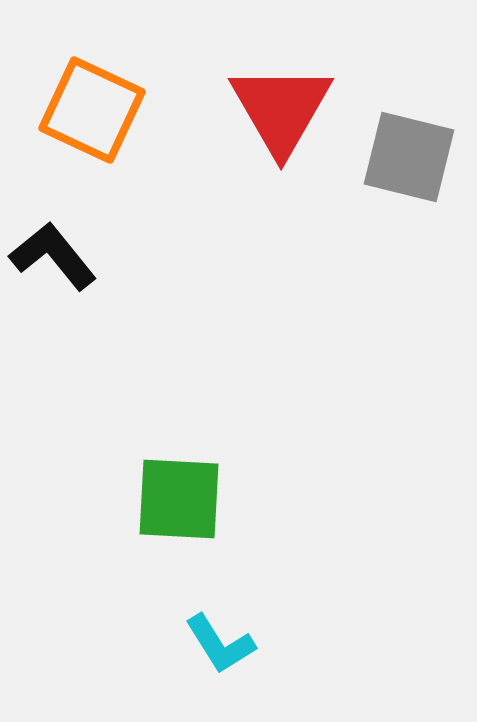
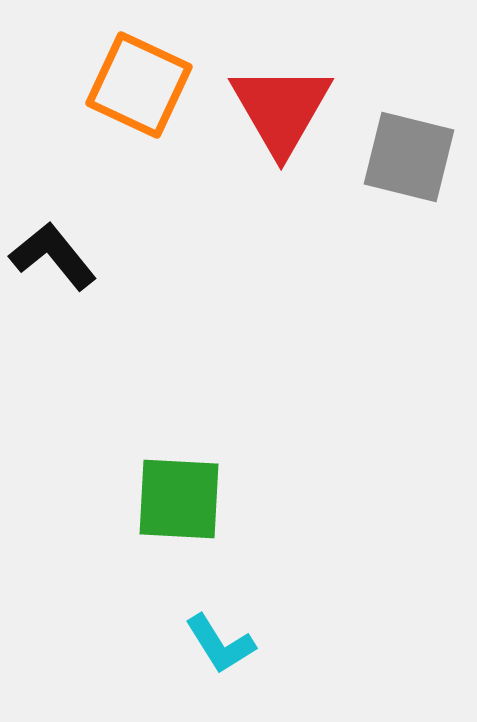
orange square: moved 47 px right, 25 px up
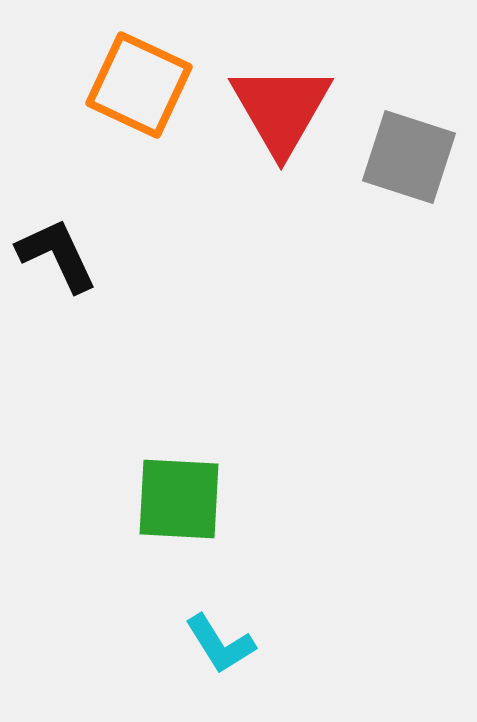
gray square: rotated 4 degrees clockwise
black L-shape: moved 4 px right, 1 px up; rotated 14 degrees clockwise
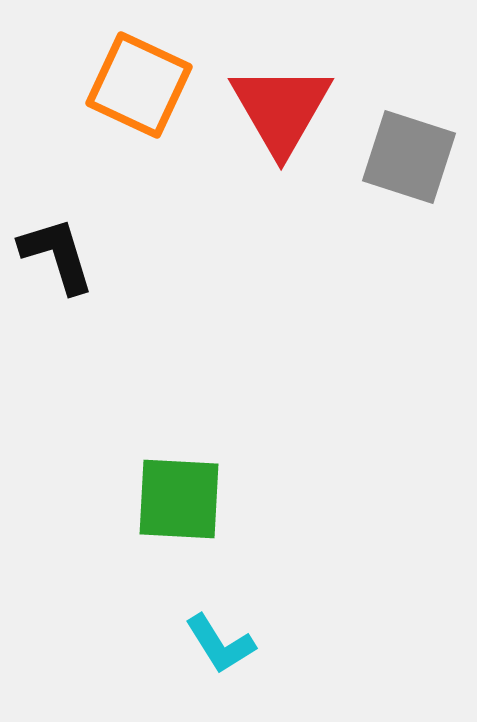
black L-shape: rotated 8 degrees clockwise
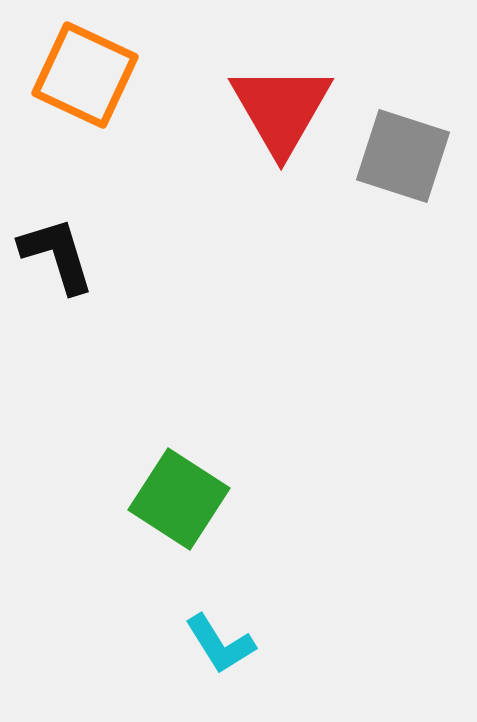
orange square: moved 54 px left, 10 px up
gray square: moved 6 px left, 1 px up
green square: rotated 30 degrees clockwise
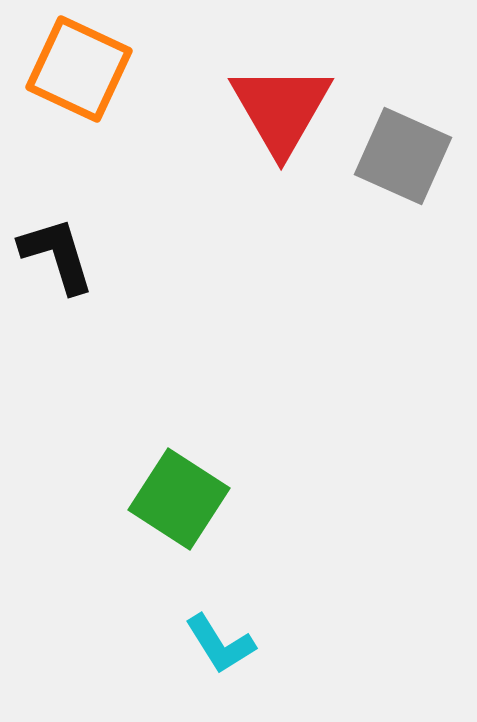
orange square: moved 6 px left, 6 px up
gray square: rotated 6 degrees clockwise
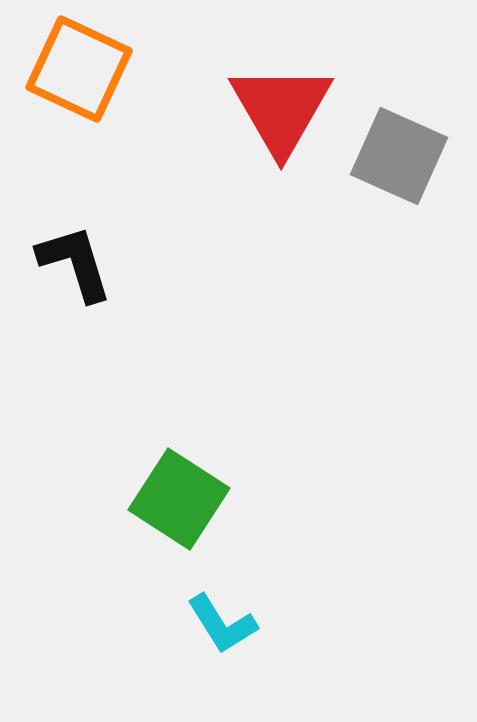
gray square: moved 4 px left
black L-shape: moved 18 px right, 8 px down
cyan L-shape: moved 2 px right, 20 px up
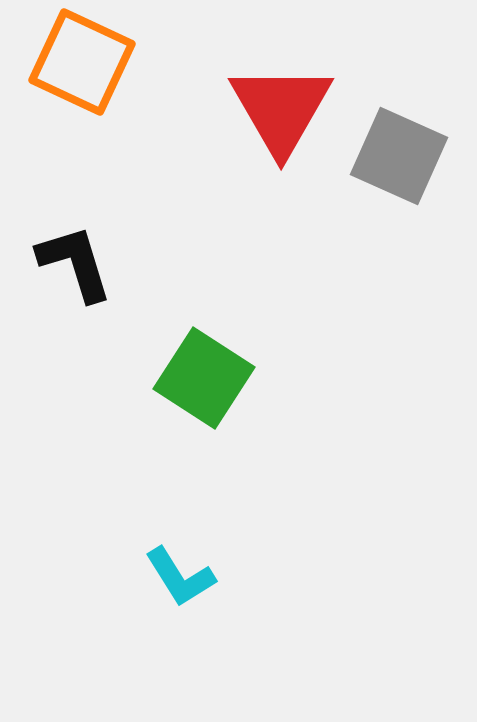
orange square: moved 3 px right, 7 px up
green square: moved 25 px right, 121 px up
cyan L-shape: moved 42 px left, 47 px up
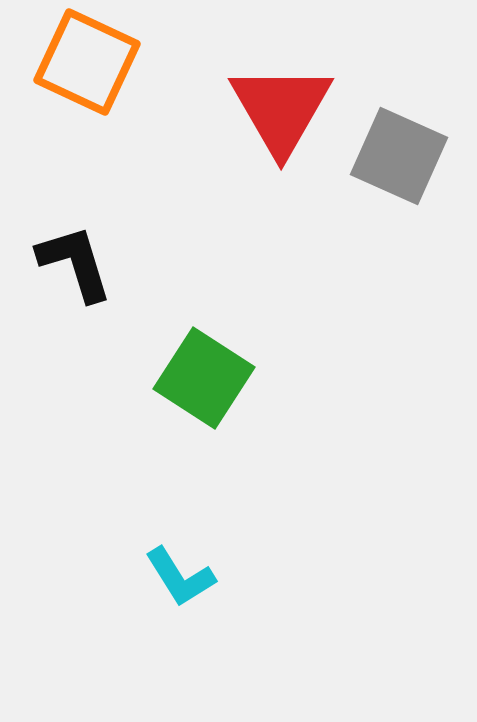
orange square: moved 5 px right
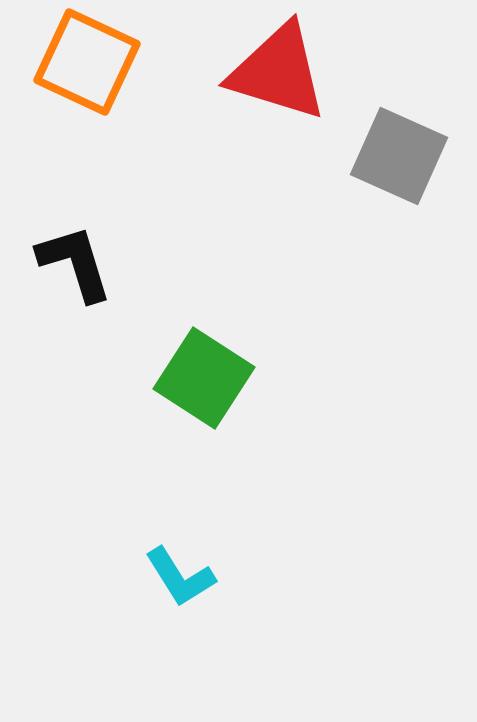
red triangle: moved 3 px left, 37 px up; rotated 43 degrees counterclockwise
